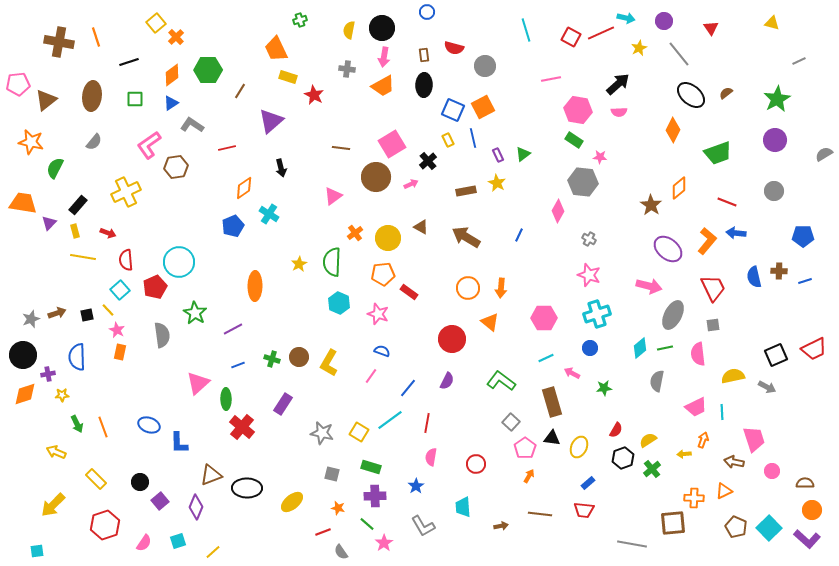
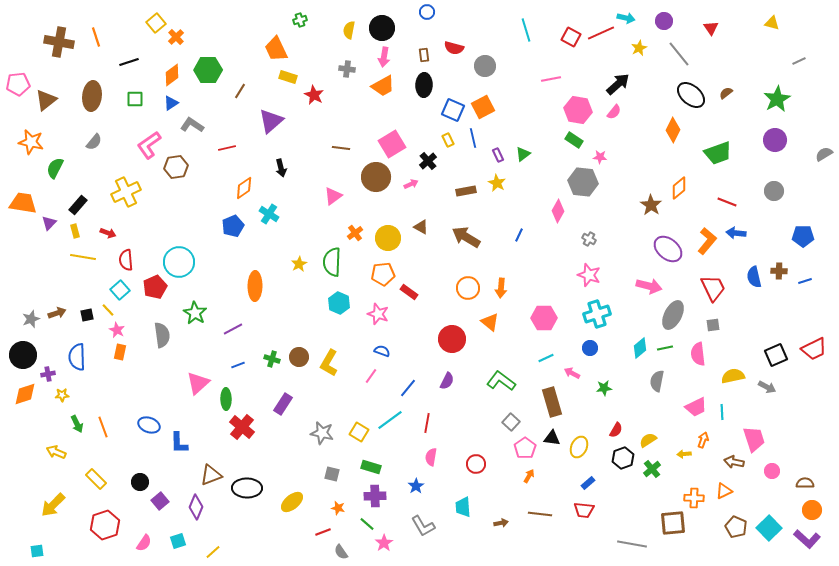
pink semicircle at (619, 112): moved 5 px left; rotated 49 degrees counterclockwise
brown arrow at (501, 526): moved 3 px up
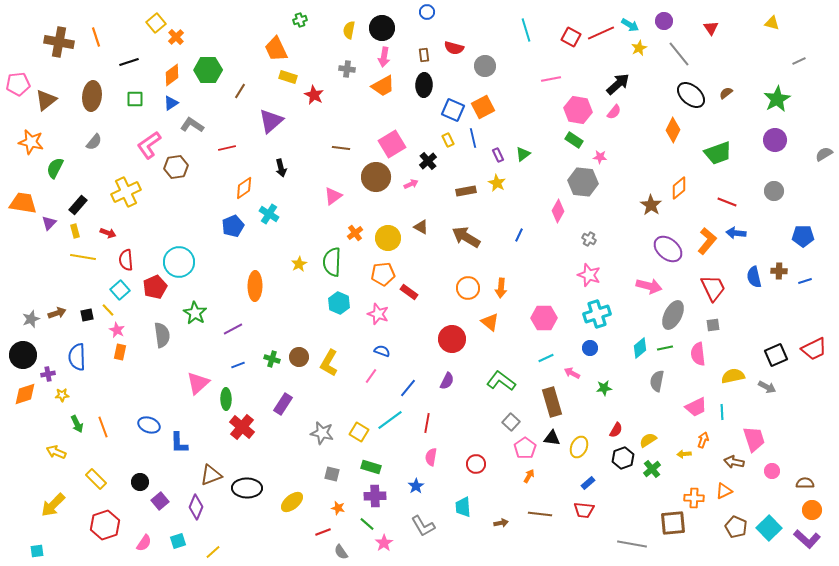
cyan arrow at (626, 18): moved 4 px right, 7 px down; rotated 18 degrees clockwise
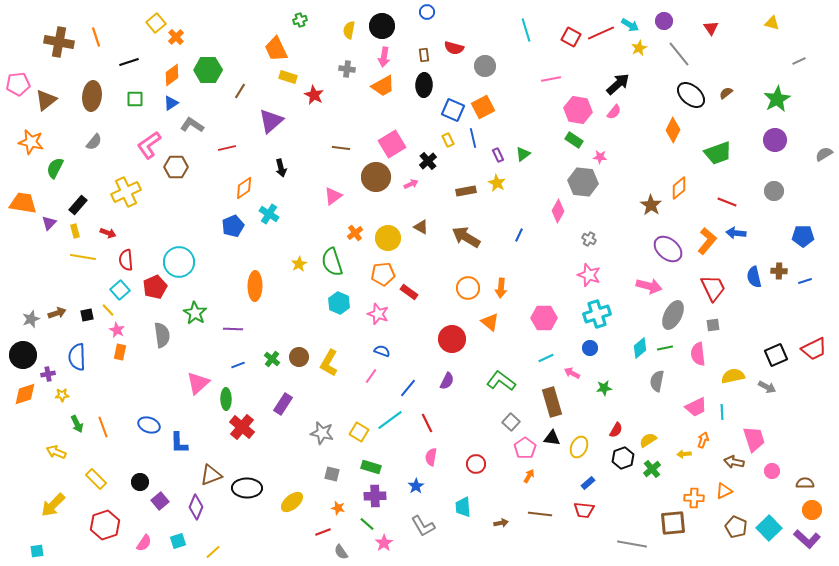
black circle at (382, 28): moved 2 px up
brown hexagon at (176, 167): rotated 10 degrees clockwise
green semicircle at (332, 262): rotated 20 degrees counterclockwise
purple line at (233, 329): rotated 30 degrees clockwise
green cross at (272, 359): rotated 21 degrees clockwise
red line at (427, 423): rotated 36 degrees counterclockwise
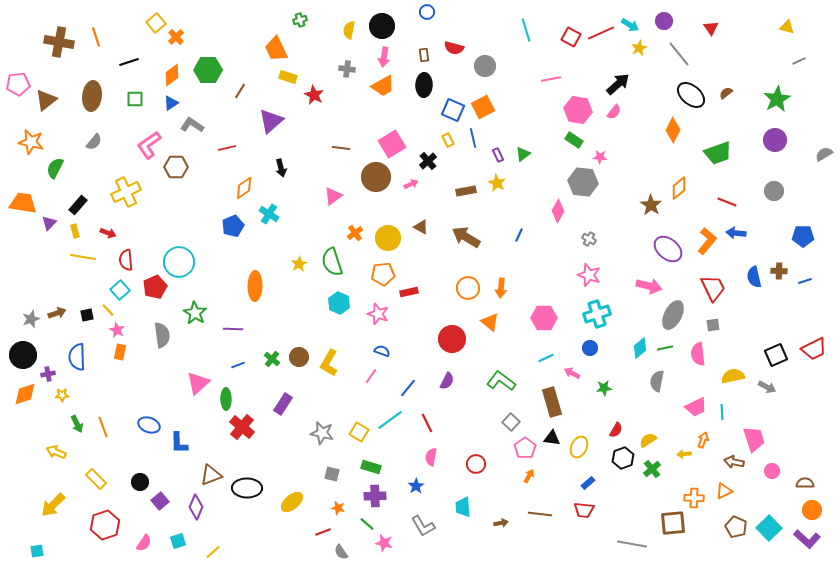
yellow triangle at (772, 23): moved 15 px right, 4 px down
red rectangle at (409, 292): rotated 48 degrees counterclockwise
pink star at (384, 543): rotated 24 degrees counterclockwise
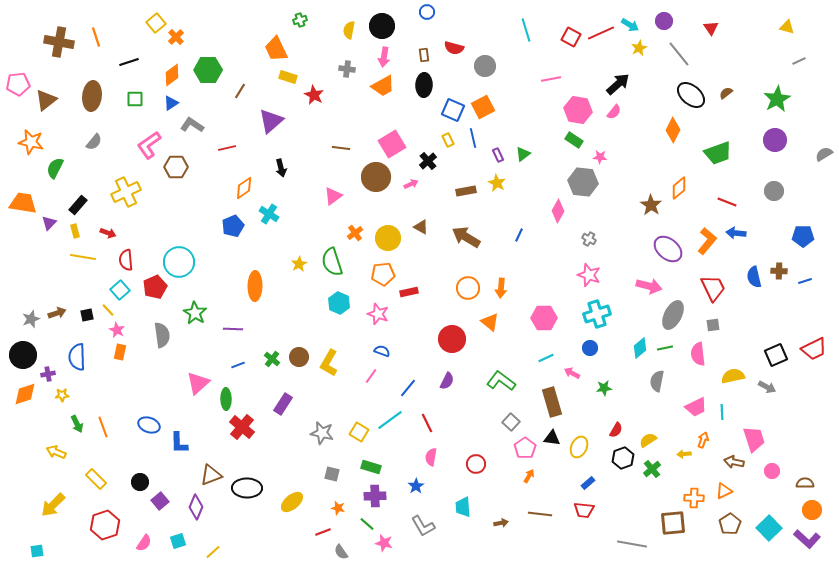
brown pentagon at (736, 527): moved 6 px left, 3 px up; rotated 15 degrees clockwise
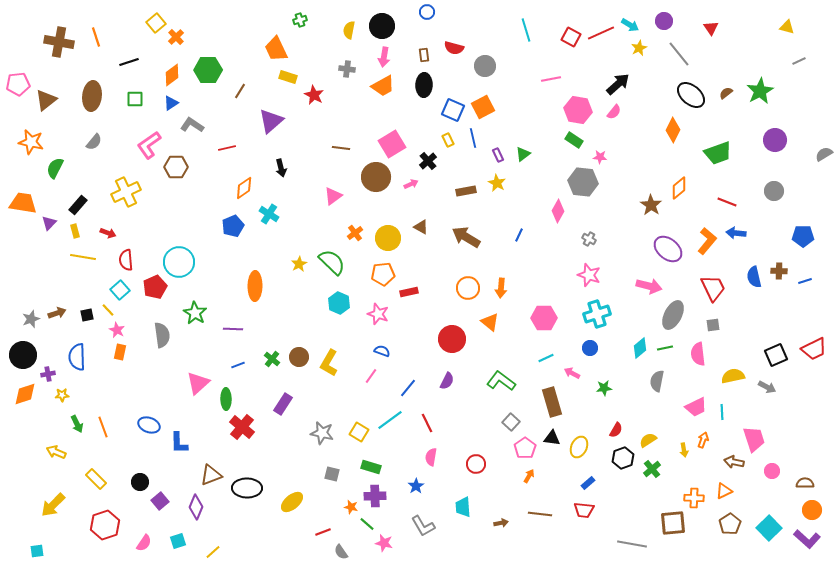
green star at (777, 99): moved 17 px left, 8 px up
green semicircle at (332, 262): rotated 152 degrees clockwise
yellow arrow at (684, 454): moved 4 px up; rotated 96 degrees counterclockwise
orange star at (338, 508): moved 13 px right, 1 px up
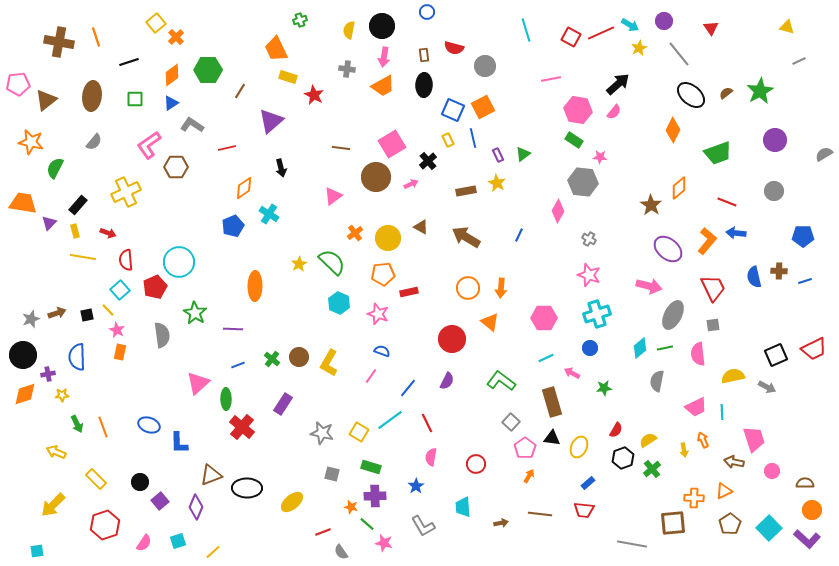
orange arrow at (703, 440): rotated 42 degrees counterclockwise
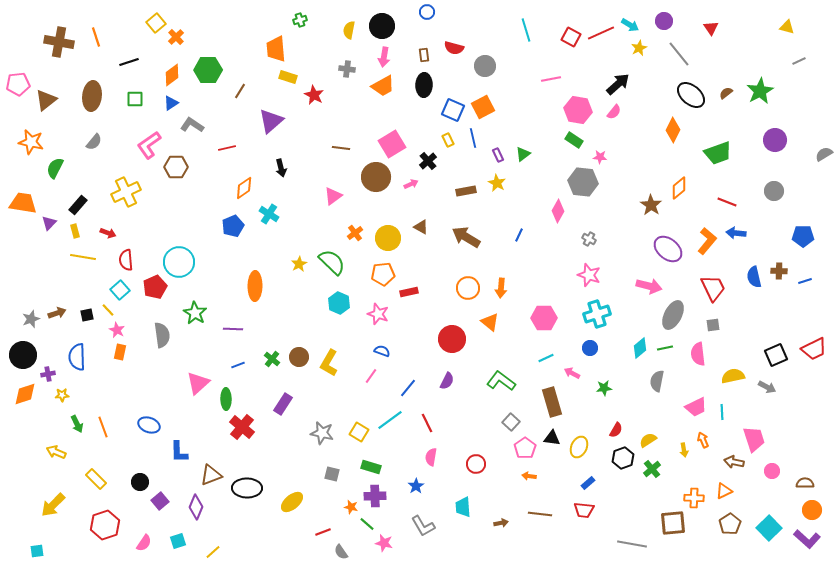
orange trapezoid at (276, 49): rotated 20 degrees clockwise
blue L-shape at (179, 443): moved 9 px down
orange arrow at (529, 476): rotated 112 degrees counterclockwise
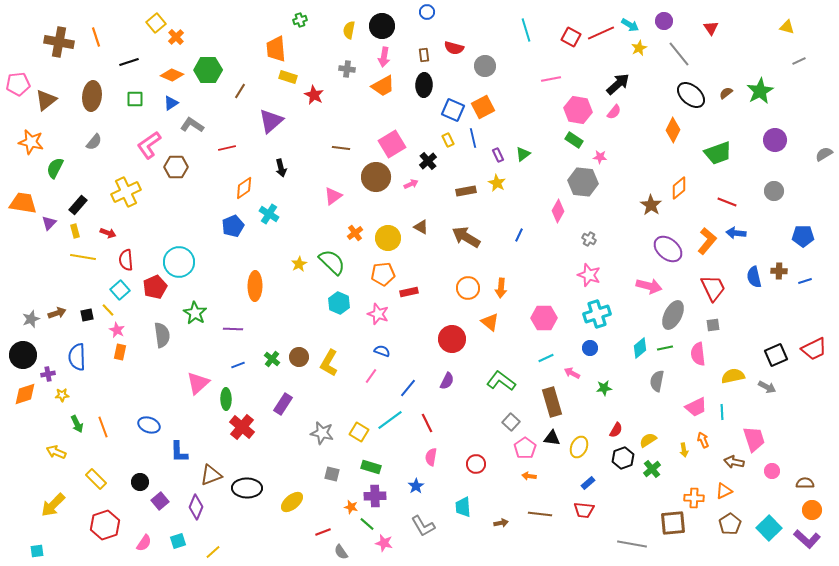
orange diamond at (172, 75): rotated 60 degrees clockwise
